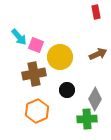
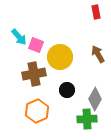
brown arrow: rotated 96 degrees counterclockwise
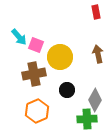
brown arrow: rotated 18 degrees clockwise
gray diamond: moved 1 px down
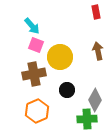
cyan arrow: moved 13 px right, 11 px up
brown arrow: moved 3 px up
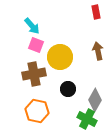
black circle: moved 1 px right, 1 px up
orange hexagon: rotated 25 degrees counterclockwise
green cross: rotated 30 degrees clockwise
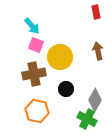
black circle: moved 2 px left
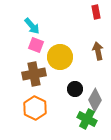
black circle: moved 9 px right
orange hexagon: moved 2 px left, 3 px up; rotated 15 degrees clockwise
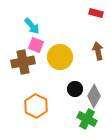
red rectangle: moved 1 px down; rotated 64 degrees counterclockwise
brown cross: moved 11 px left, 12 px up
gray diamond: moved 1 px left, 4 px up
orange hexagon: moved 1 px right, 2 px up
